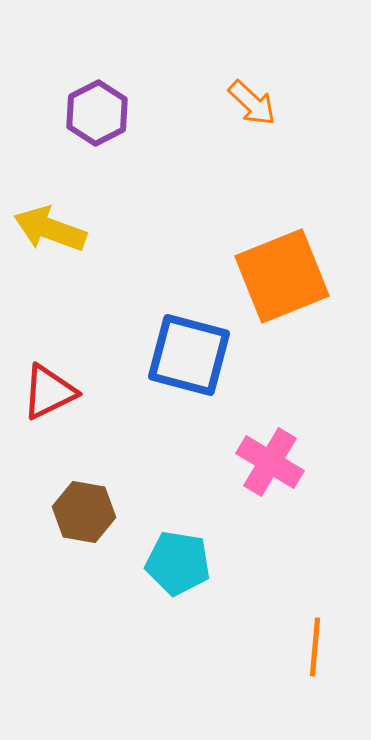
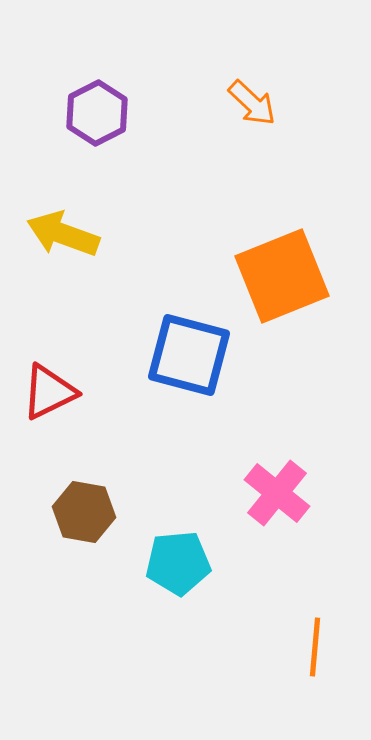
yellow arrow: moved 13 px right, 5 px down
pink cross: moved 7 px right, 31 px down; rotated 8 degrees clockwise
cyan pentagon: rotated 14 degrees counterclockwise
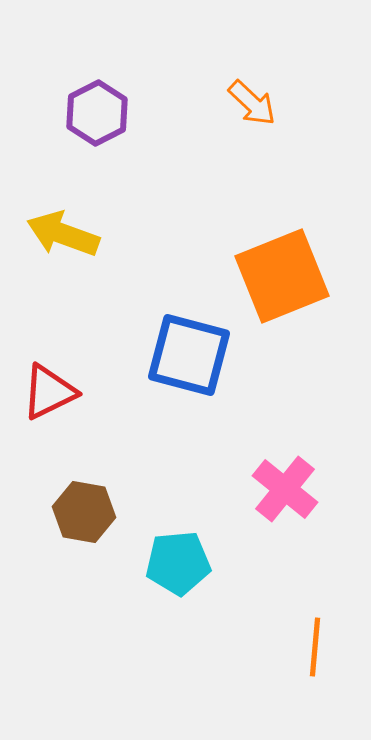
pink cross: moved 8 px right, 4 px up
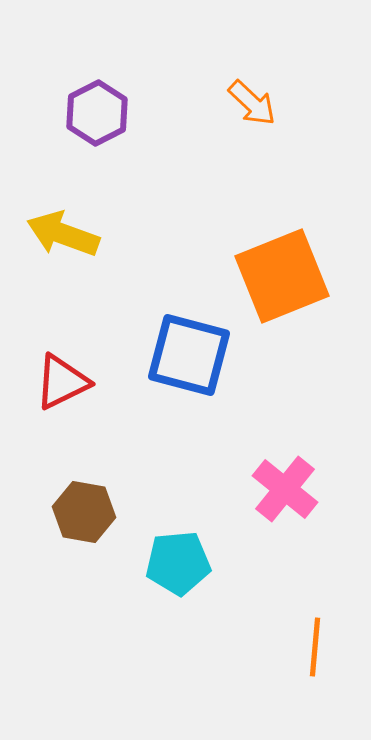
red triangle: moved 13 px right, 10 px up
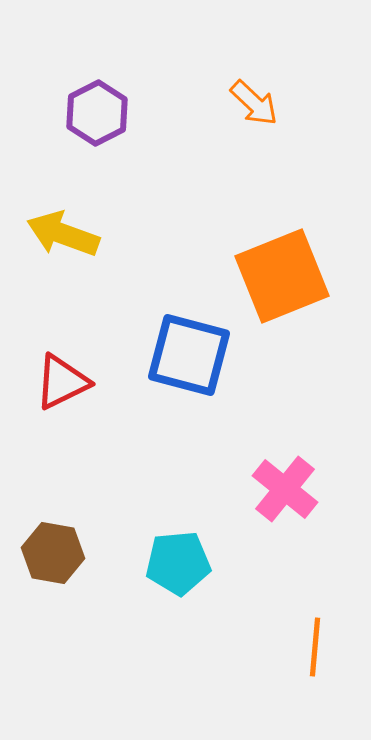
orange arrow: moved 2 px right
brown hexagon: moved 31 px left, 41 px down
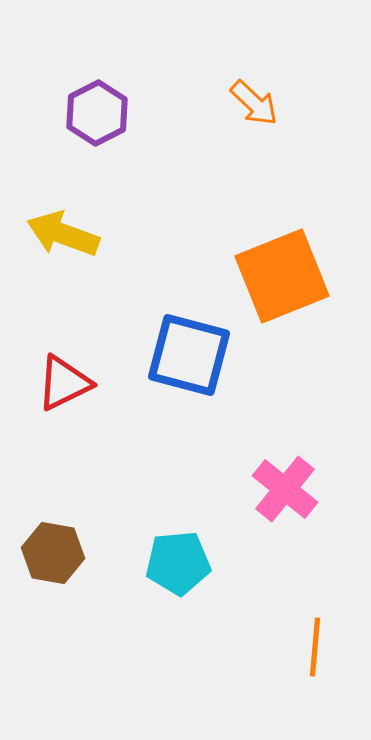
red triangle: moved 2 px right, 1 px down
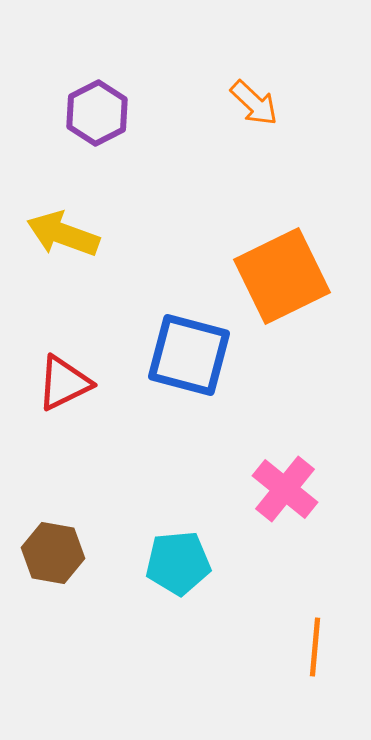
orange square: rotated 4 degrees counterclockwise
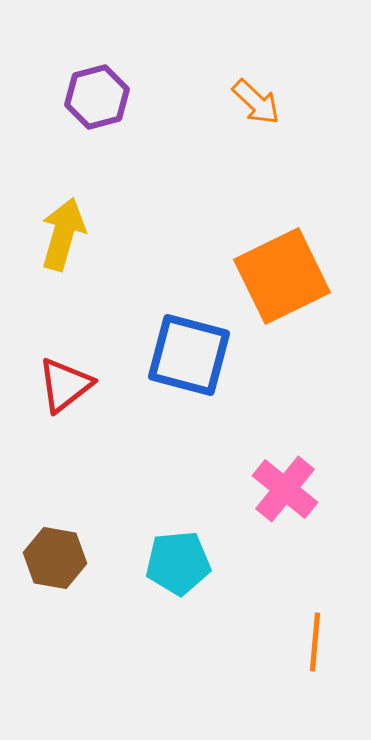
orange arrow: moved 2 px right, 1 px up
purple hexagon: moved 16 px up; rotated 12 degrees clockwise
yellow arrow: rotated 86 degrees clockwise
red triangle: moved 1 px right, 2 px down; rotated 12 degrees counterclockwise
brown hexagon: moved 2 px right, 5 px down
orange line: moved 5 px up
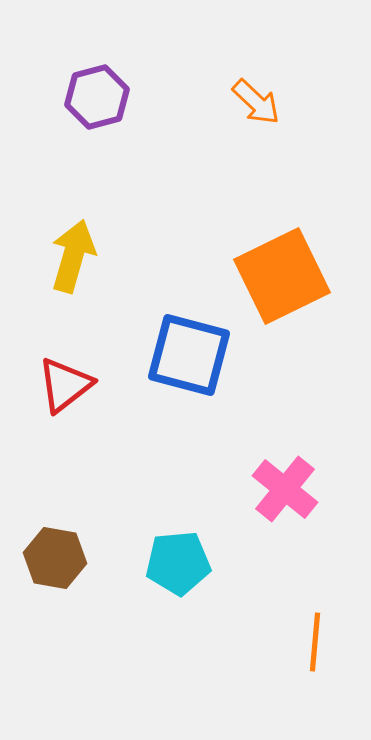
yellow arrow: moved 10 px right, 22 px down
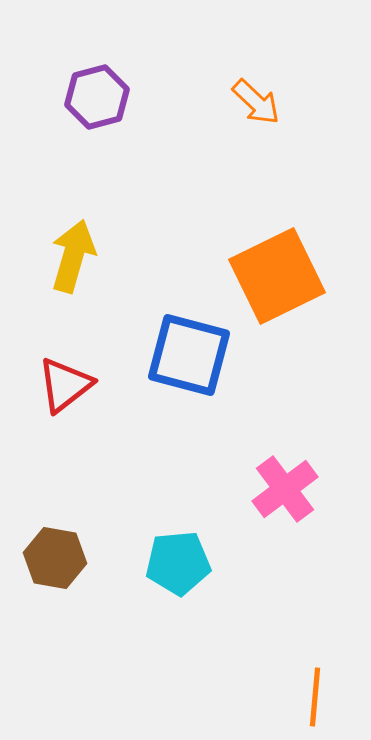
orange square: moved 5 px left
pink cross: rotated 14 degrees clockwise
orange line: moved 55 px down
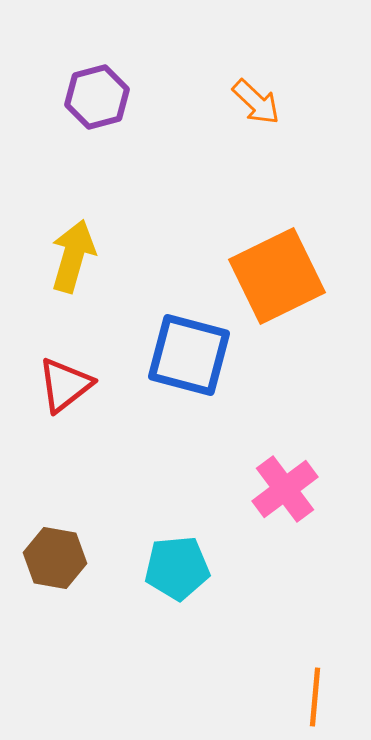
cyan pentagon: moved 1 px left, 5 px down
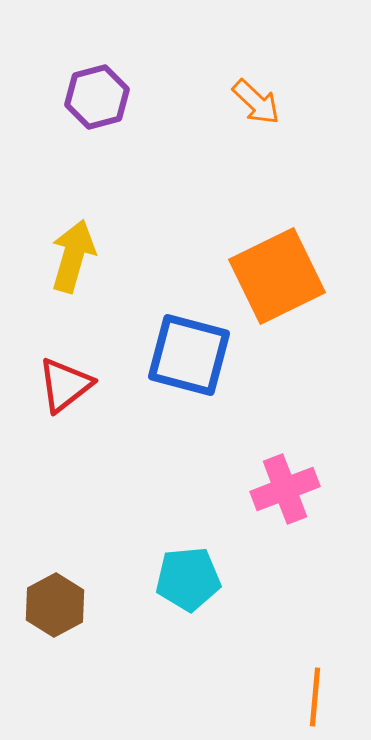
pink cross: rotated 16 degrees clockwise
brown hexagon: moved 47 px down; rotated 22 degrees clockwise
cyan pentagon: moved 11 px right, 11 px down
